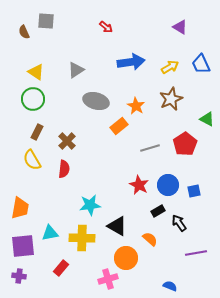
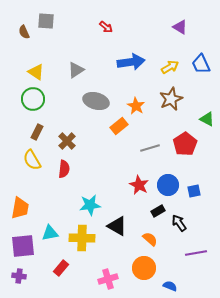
orange circle: moved 18 px right, 10 px down
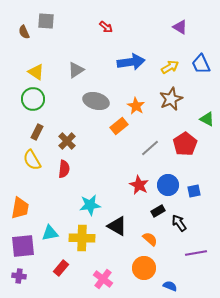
gray line: rotated 24 degrees counterclockwise
pink cross: moved 5 px left; rotated 36 degrees counterclockwise
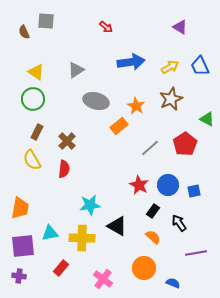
blue trapezoid: moved 1 px left, 2 px down
black rectangle: moved 5 px left; rotated 24 degrees counterclockwise
orange semicircle: moved 3 px right, 2 px up
blue semicircle: moved 3 px right, 3 px up
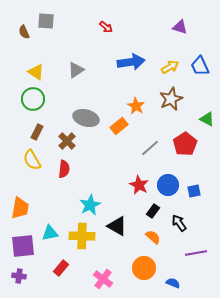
purple triangle: rotated 14 degrees counterclockwise
gray ellipse: moved 10 px left, 17 px down
cyan star: rotated 20 degrees counterclockwise
yellow cross: moved 2 px up
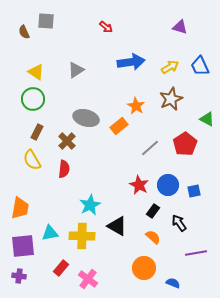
pink cross: moved 15 px left
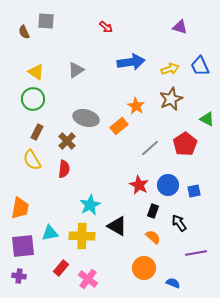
yellow arrow: moved 2 px down; rotated 12 degrees clockwise
black rectangle: rotated 16 degrees counterclockwise
